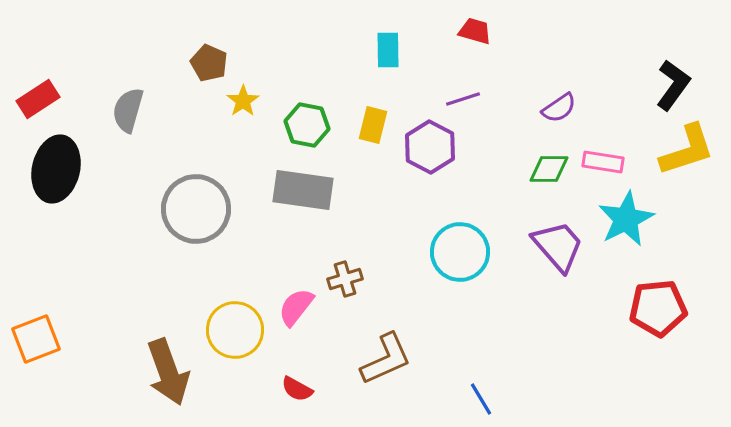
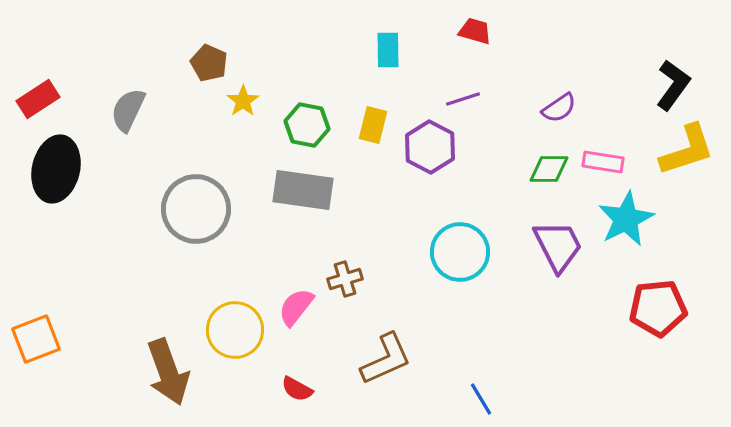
gray semicircle: rotated 9 degrees clockwise
purple trapezoid: rotated 14 degrees clockwise
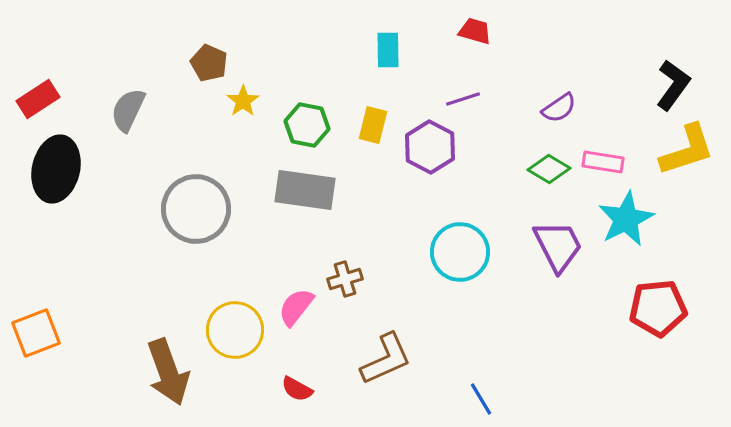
green diamond: rotated 30 degrees clockwise
gray rectangle: moved 2 px right
orange square: moved 6 px up
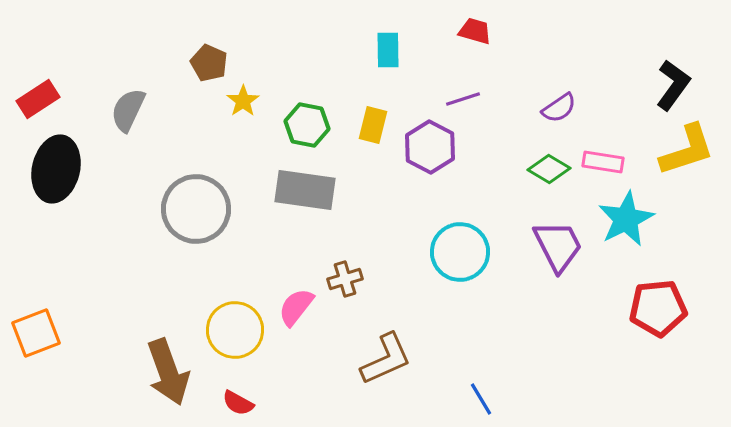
red semicircle: moved 59 px left, 14 px down
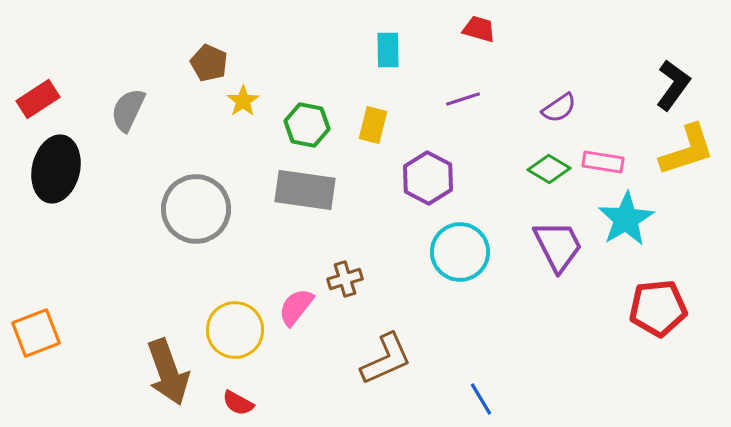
red trapezoid: moved 4 px right, 2 px up
purple hexagon: moved 2 px left, 31 px down
cyan star: rotated 4 degrees counterclockwise
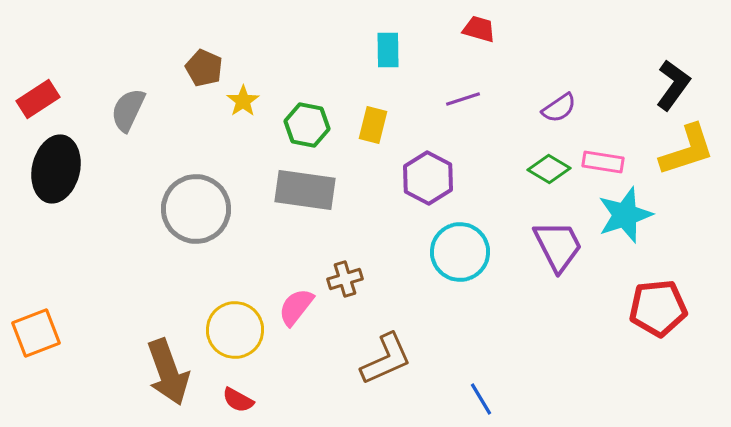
brown pentagon: moved 5 px left, 5 px down
cyan star: moved 1 px left, 4 px up; rotated 12 degrees clockwise
red semicircle: moved 3 px up
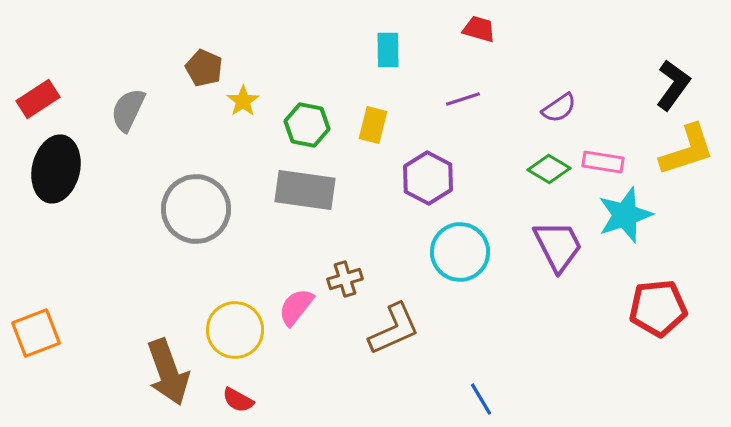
brown L-shape: moved 8 px right, 30 px up
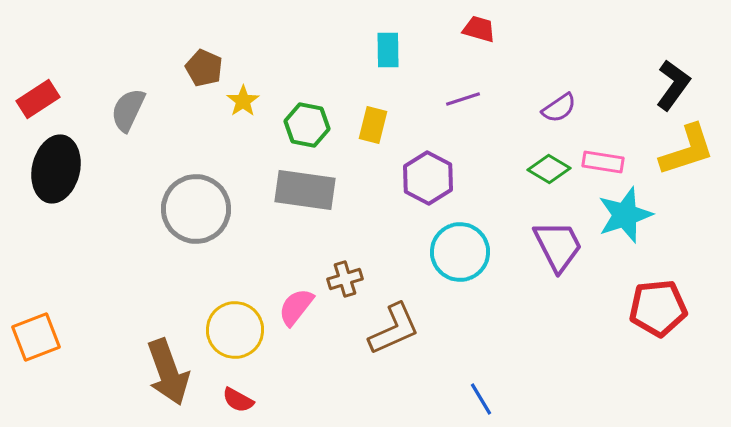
orange square: moved 4 px down
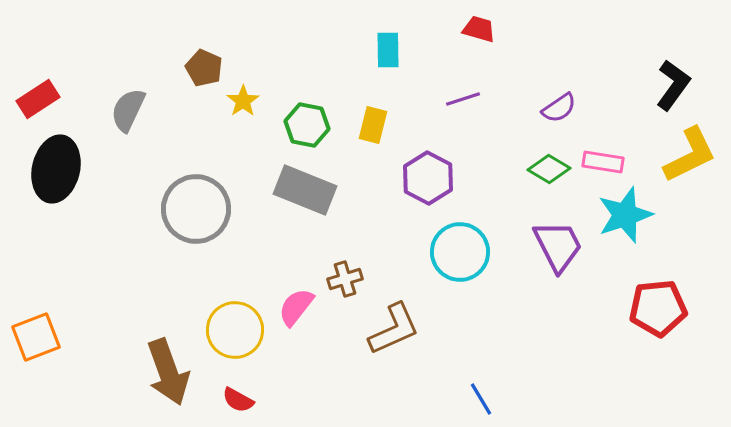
yellow L-shape: moved 3 px right, 5 px down; rotated 8 degrees counterclockwise
gray rectangle: rotated 14 degrees clockwise
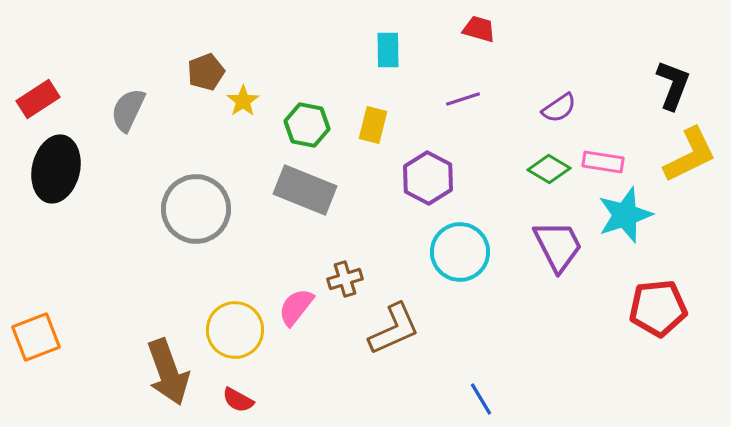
brown pentagon: moved 2 px right, 4 px down; rotated 27 degrees clockwise
black L-shape: rotated 15 degrees counterclockwise
